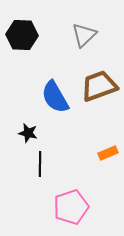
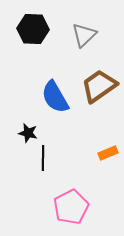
black hexagon: moved 11 px right, 6 px up
brown trapezoid: rotated 15 degrees counterclockwise
black line: moved 3 px right, 6 px up
pink pentagon: rotated 8 degrees counterclockwise
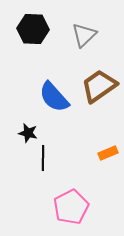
blue semicircle: moved 1 px left; rotated 12 degrees counterclockwise
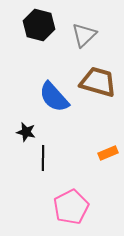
black hexagon: moved 6 px right, 4 px up; rotated 12 degrees clockwise
brown trapezoid: moved 1 px left, 4 px up; rotated 51 degrees clockwise
black star: moved 2 px left, 1 px up
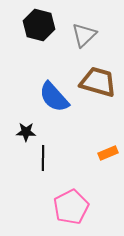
black star: rotated 12 degrees counterclockwise
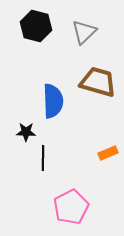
black hexagon: moved 3 px left, 1 px down
gray triangle: moved 3 px up
blue semicircle: moved 1 px left, 4 px down; rotated 140 degrees counterclockwise
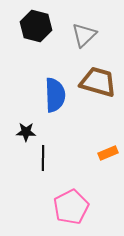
gray triangle: moved 3 px down
blue semicircle: moved 2 px right, 6 px up
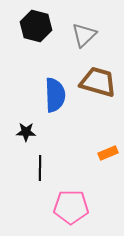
black line: moved 3 px left, 10 px down
pink pentagon: rotated 28 degrees clockwise
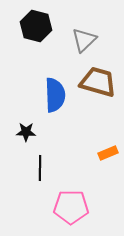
gray triangle: moved 5 px down
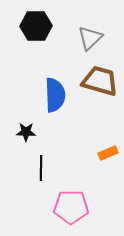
black hexagon: rotated 16 degrees counterclockwise
gray triangle: moved 6 px right, 2 px up
brown trapezoid: moved 2 px right, 1 px up
black line: moved 1 px right
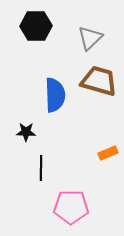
brown trapezoid: moved 1 px left
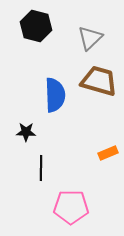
black hexagon: rotated 16 degrees clockwise
